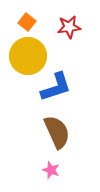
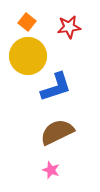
brown semicircle: rotated 92 degrees counterclockwise
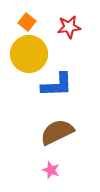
yellow circle: moved 1 px right, 2 px up
blue L-shape: moved 1 px right, 2 px up; rotated 16 degrees clockwise
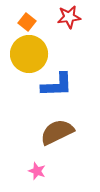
red star: moved 10 px up
pink star: moved 14 px left, 1 px down
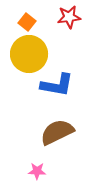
blue L-shape: rotated 12 degrees clockwise
pink star: rotated 18 degrees counterclockwise
